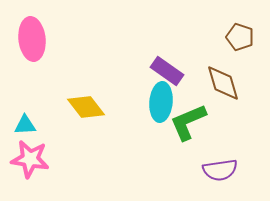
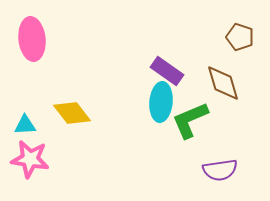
yellow diamond: moved 14 px left, 6 px down
green L-shape: moved 2 px right, 2 px up
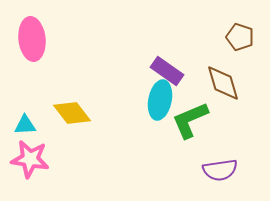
cyan ellipse: moved 1 px left, 2 px up; rotated 6 degrees clockwise
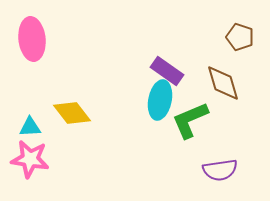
cyan triangle: moved 5 px right, 2 px down
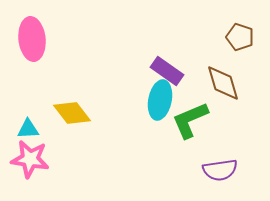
cyan triangle: moved 2 px left, 2 px down
